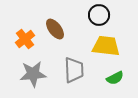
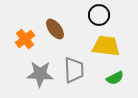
gray star: moved 7 px right; rotated 8 degrees clockwise
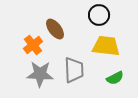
orange cross: moved 8 px right, 6 px down
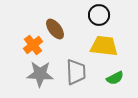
yellow trapezoid: moved 2 px left
gray trapezoid: moved 2 px right, 2 px down
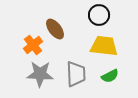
gray trapezoid: moved 2 px down
green semicircle: moved 5 px left, 2 px up
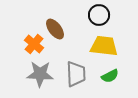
orange cross: moved 1 px right, 1 px up; rotated 12 degrees counterclockwise
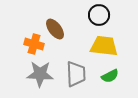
orange cross: rotated 24 degrees counterclockwise
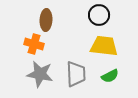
brown ellipse: moved 9 px left, 9 px up; rotated 40 degrees clockwise
gray star: rotated 8 degrees clockwise
